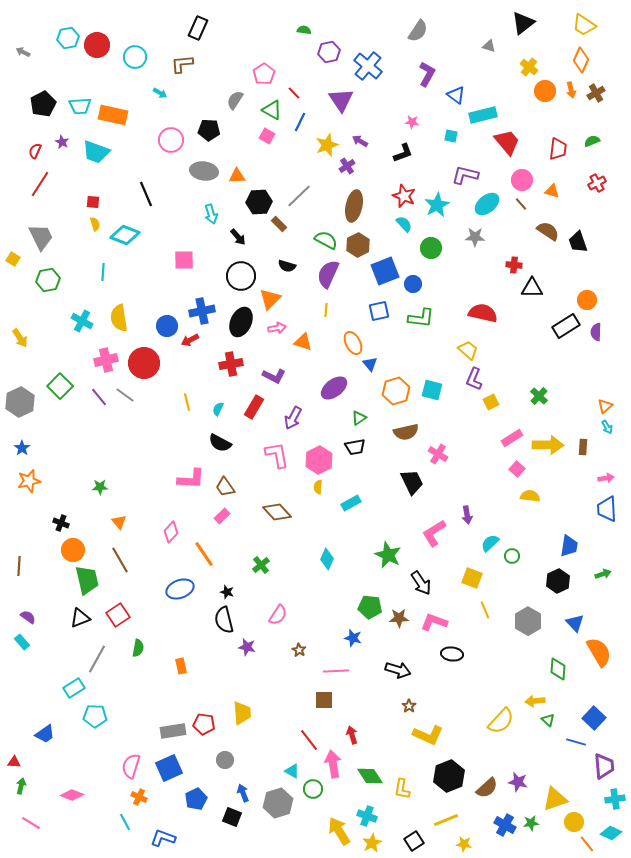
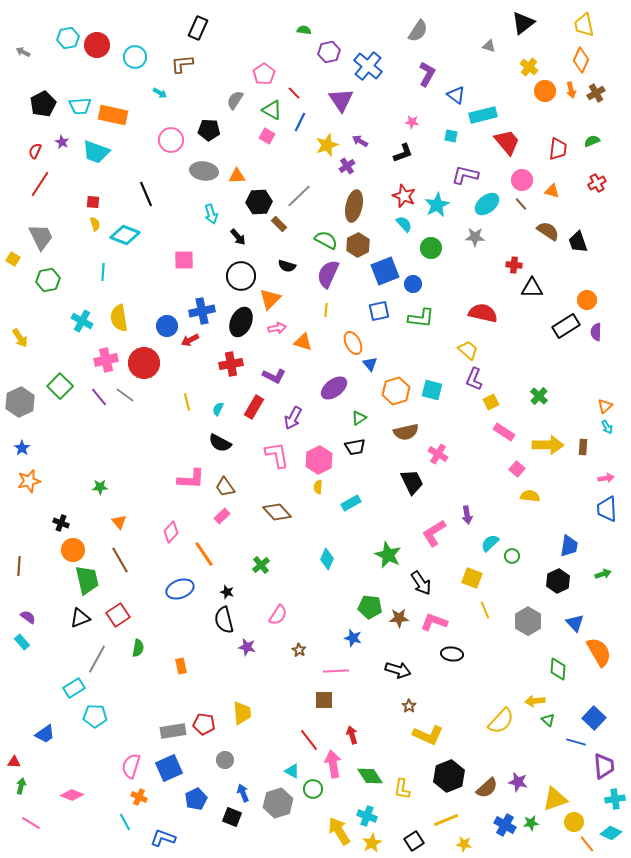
yellow trapezoid at (584, 25): rotated 45 degrees clockwise
pink rectangle at (512, 438): moved 8 px left, 6 px up; rotated 65 degrees clockwise
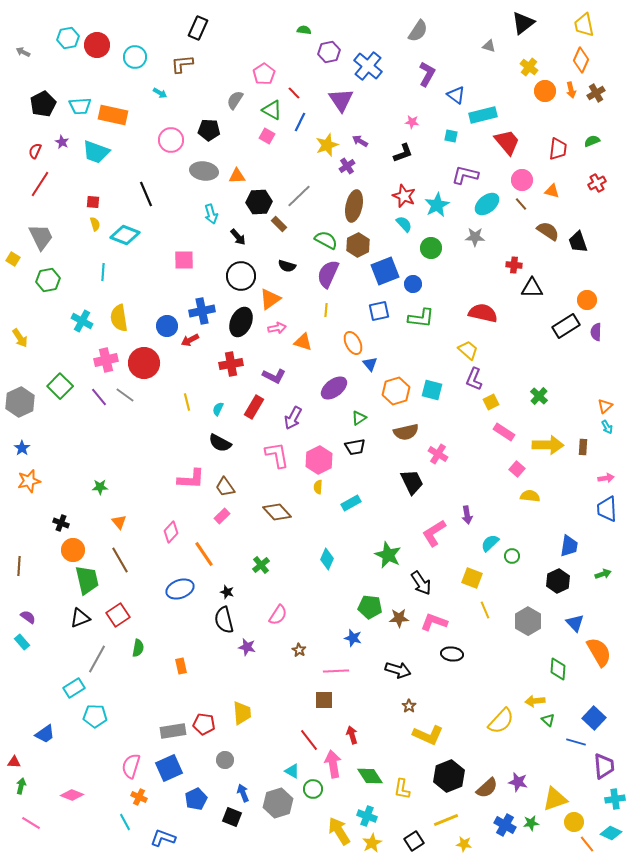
orange triangle at (270, 299): rotated 10 degrees clockwise
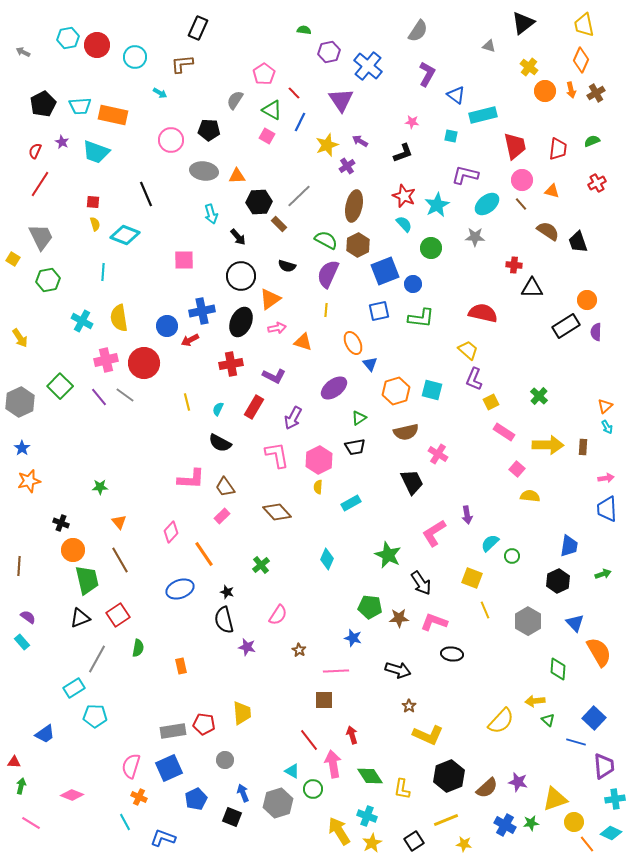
red trapezoid at (507, 142): moved 8 px right, 4 px down; rotated 28 degrees clockwise
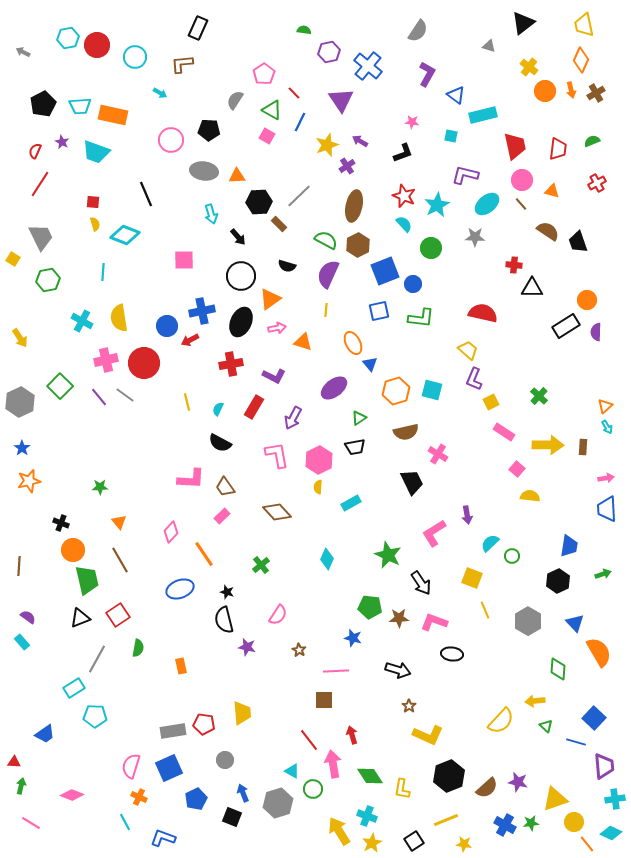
green triangle at (548, 720): moved 2 px left, 6 px down
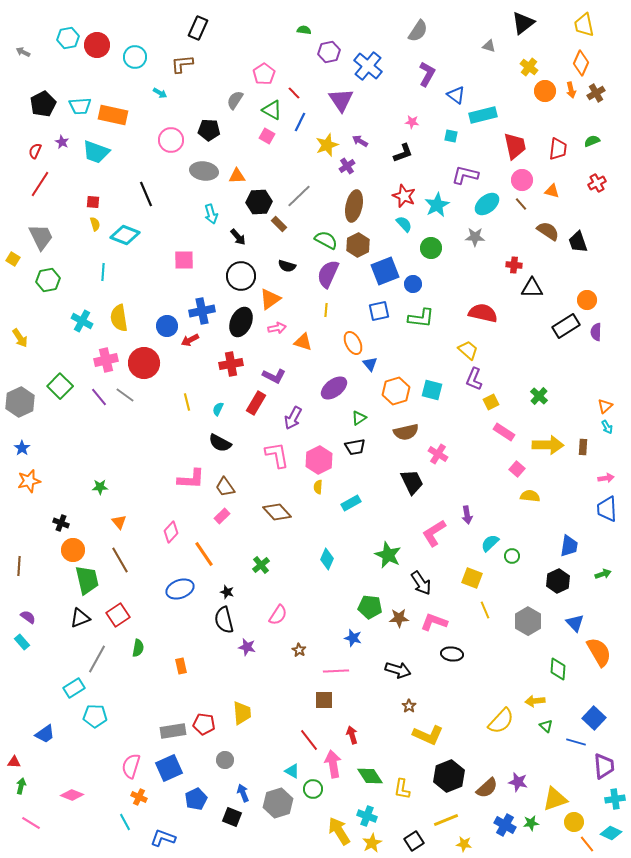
orange diamond at (581, 60): moved 3 px down
red rectangle at (254, 407): moved 2 px right, 4 px up
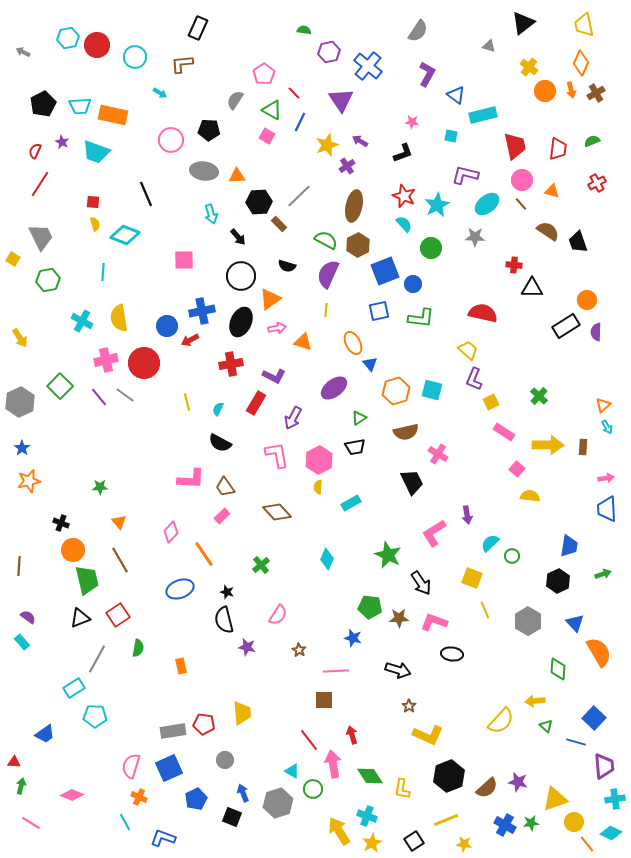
orange triangle at (605, 406): moved 2 px left, 1 px up
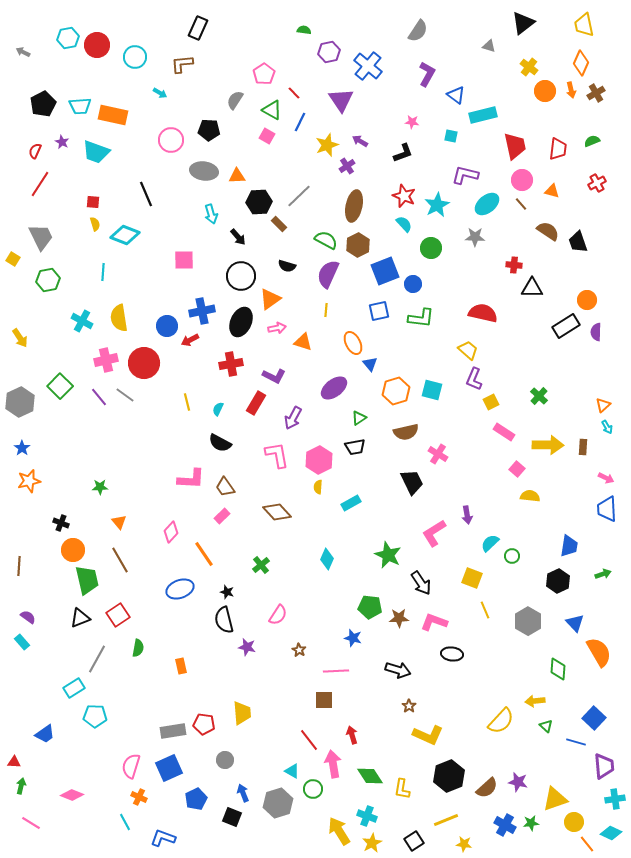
pink arrow at (606, 478): rotated 35 degrees clockwise
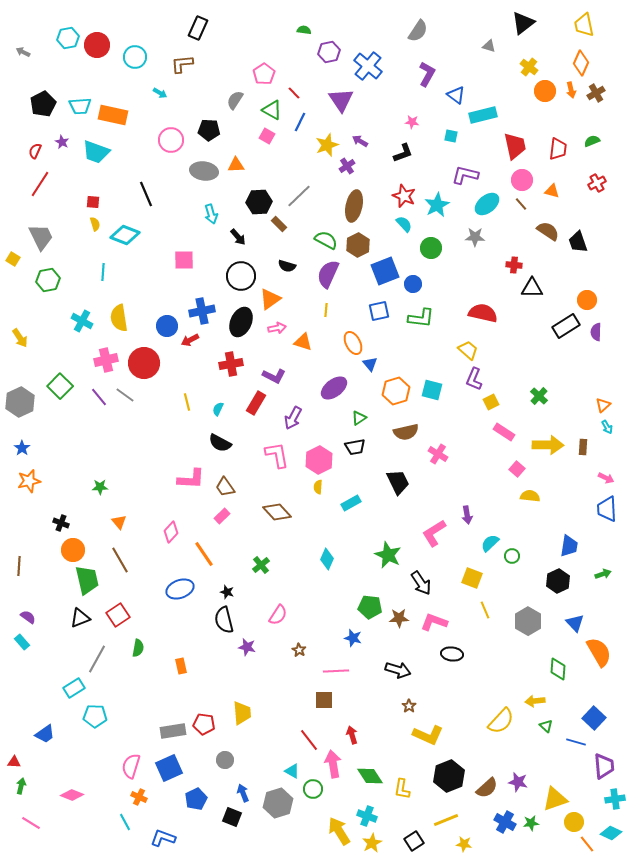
orange triangle at (237, 176): moved 1 px left, 11 px up
black trapezoid at (412, 482): moved 14 px left
blue cross at (505, 825): moved 3 px up
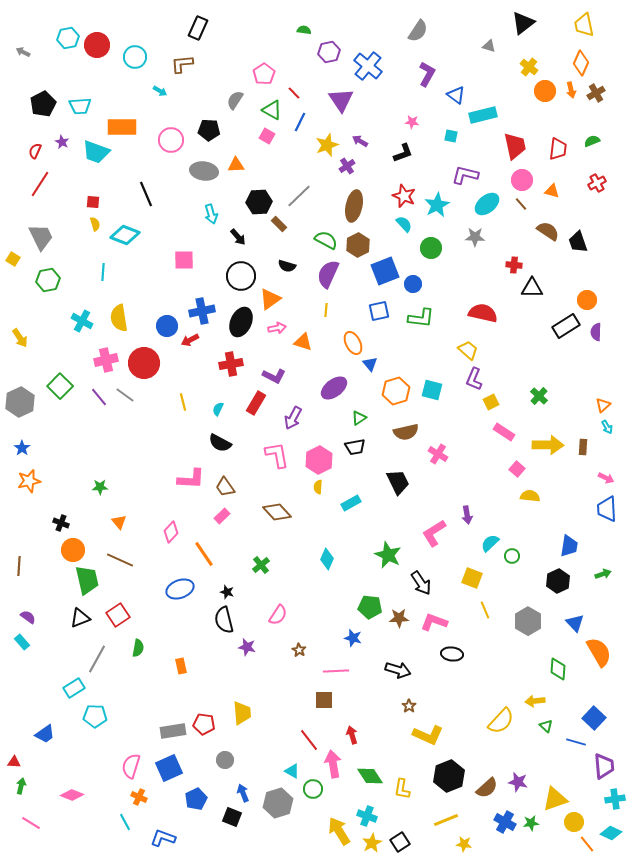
cyan arrow at (160, 93): moved 2 px up
orange rectangle at (113, 115): moved 9 px right, 12 px down; rotated 12 degrees counterclockwise
yellow line at (187, 402): moved 4 px left
brown line at (120, 560): rotated 36 degrees counterclockwise
black square at (414, 841): moved 14 px left, 1 px down
